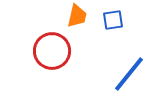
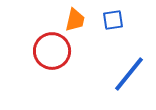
orange trapezoid: moved 2 px left, 4 px down
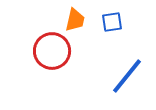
blue square: moved 1 px left, 2 px down
blue line: moved 2 px left, 2 px down
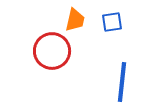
blue line: moved 5 px left, 6 px down; rotated 33 degrees counterclockwise
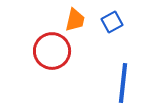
blue square: rotated 20 degrees counterclockwise
blue line: moved 1 px right, 1 px down
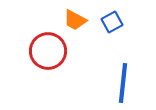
orange trapezoid: rotated 105 degrees clockwise
red circle: moved 4 px left
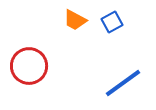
red circle: moved 19 px left, 15 px down
blue line: rotated 48 degrees clockwise
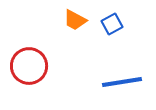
blue square: moved 2 px down
blue line: moved 1 px left, 1 px up; rotated 27 degrees clockwise
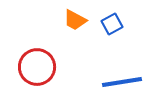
red circle: moved 8 px right, 1 px down
